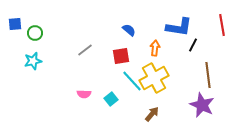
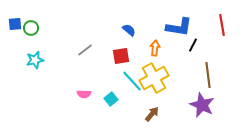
green circle: moved 4 px left, 5 px up
cyan star: moved 2 px right, 1 px up
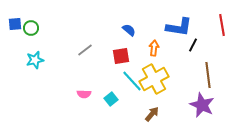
orange arrow: moved 1 px left
yellow cross: moved 1 px down
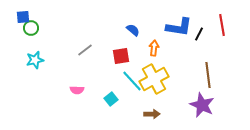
blue square: moved 8 px right, 7 px up
blue semicircle: moved 4 px right
black line: moved 6 px right, 11 px up
pink semicircle: moved 7 px left, 4 px up
brown arrow: rotated 49 degrees clockwise
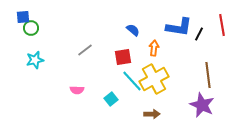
red square: moved 2 px right, 1 px down
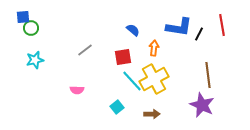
cyan square: moved 6 px right, 8 px down
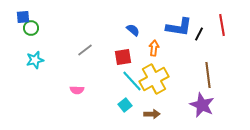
cyan square: moved 8 px right, 2 px up
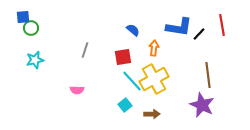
black line: rotated 16 degrees clockwise
gray line: rotated 35 degrees counterclockwise
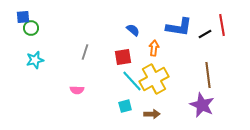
black line: moved 6 px right; rotated 16 degrees clockwise
gray line: moved 2 px down
cyan square: moved 1 px down; rotated 24 degrees clockwise
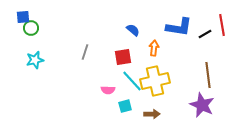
yellow cross: moved 1 px right, 2 px down; rotated 16 degrees clockwise
pink semicircle: moved 31 px right
